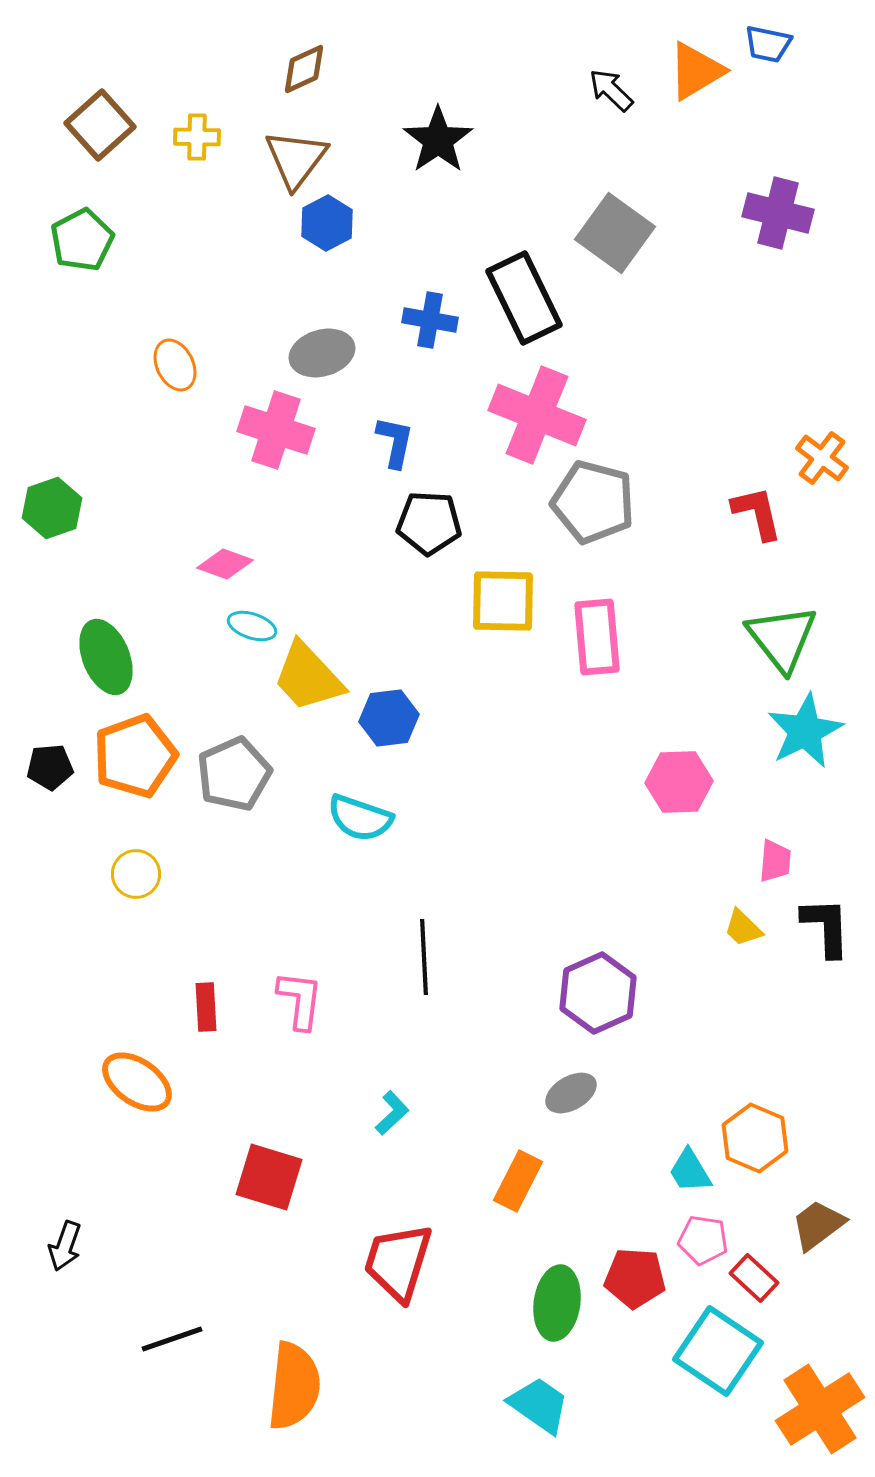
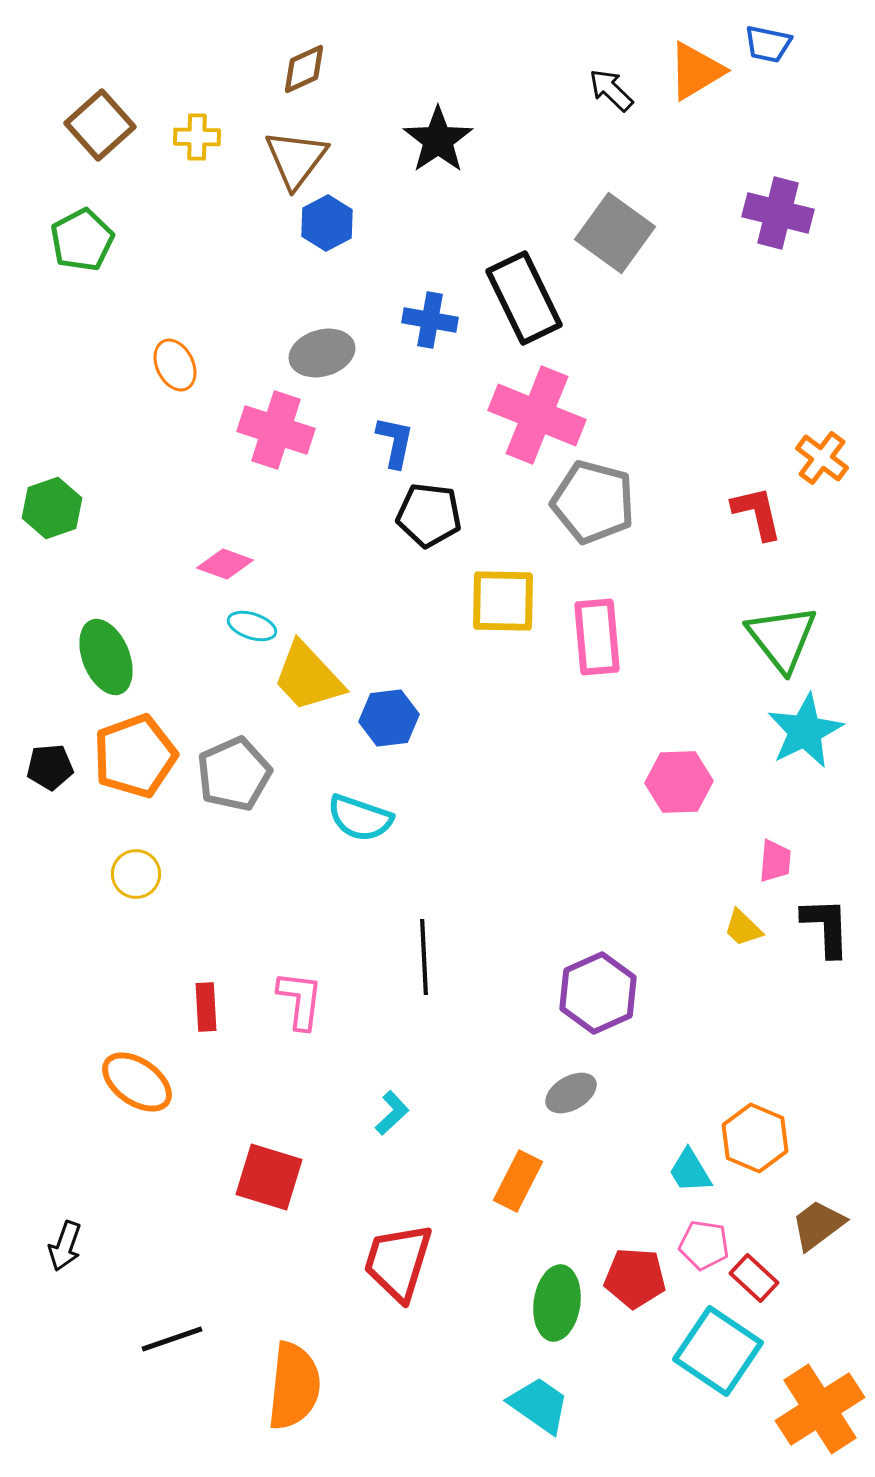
black pentagon at (429, 523): moved 8 px up; rotated 4 degrees clockwise
pink pentagon at (703, 1240): moved 1 px right, 5 px down
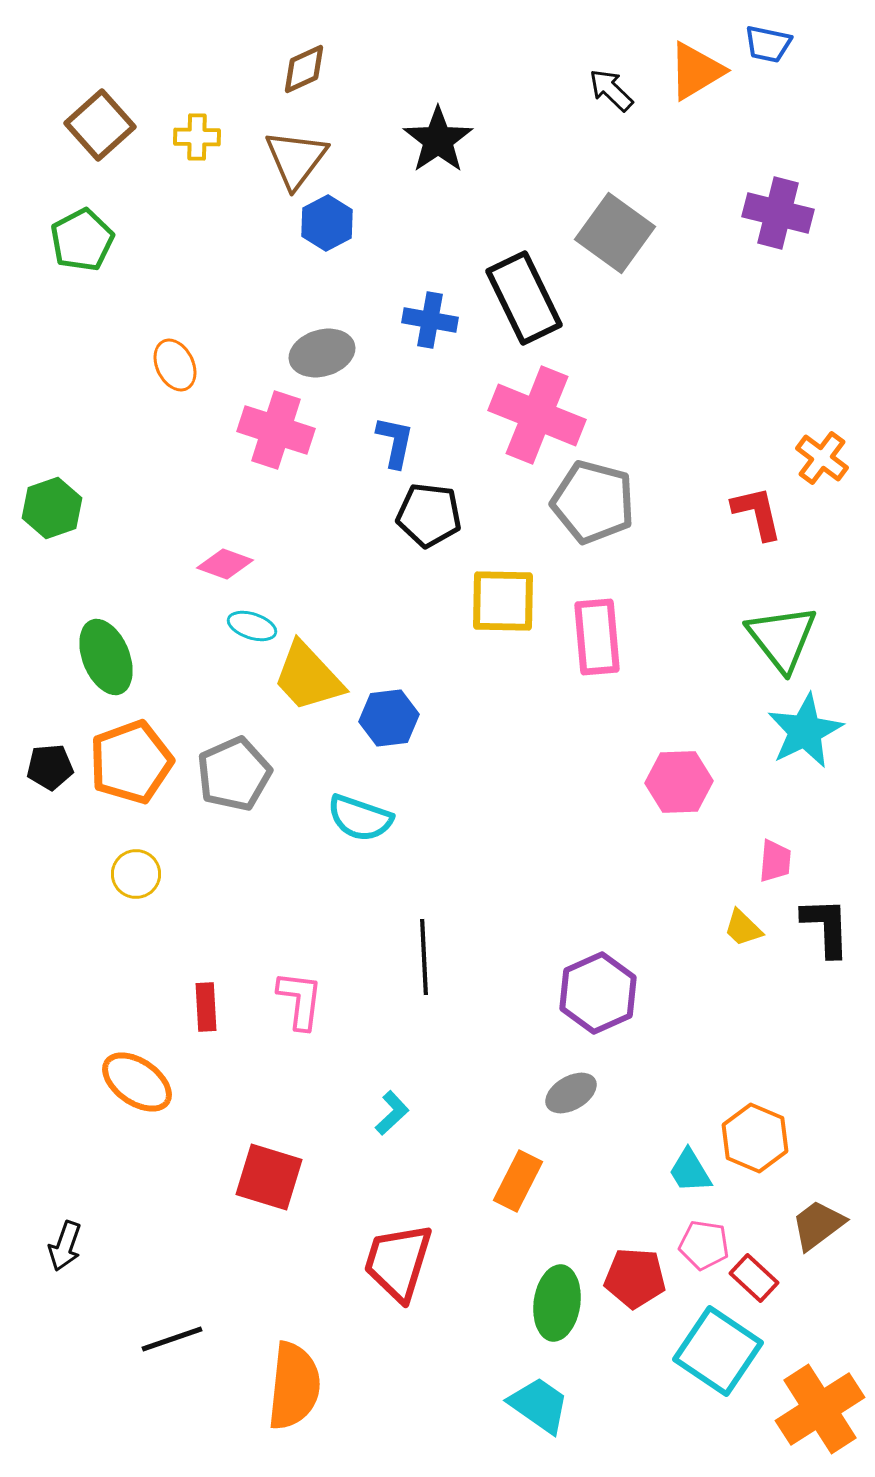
orange pentagon at (135, 756): moved 4 px left, 6 px down
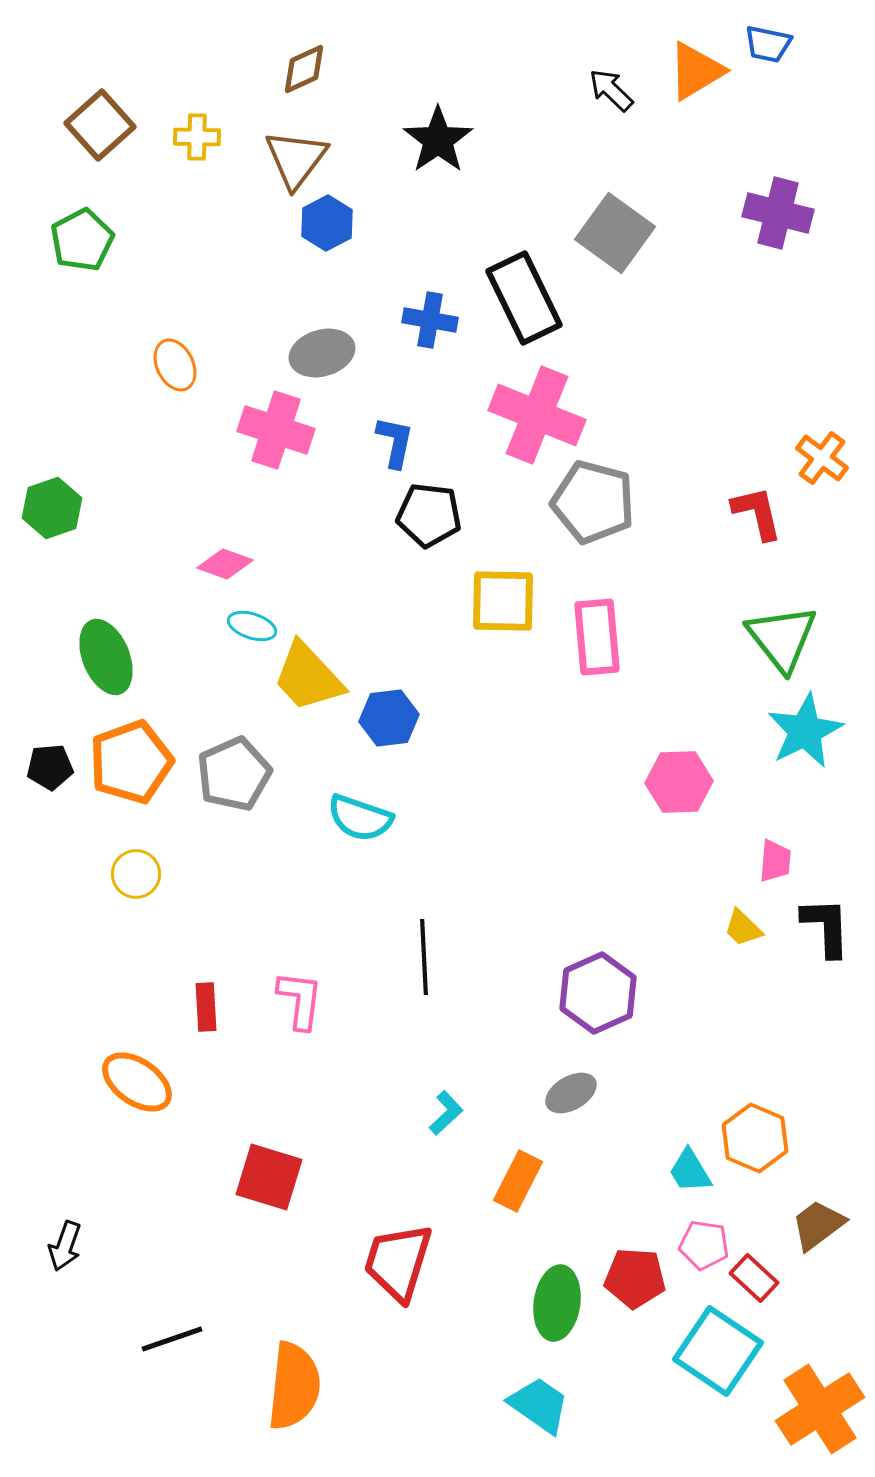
cyan L-shape at (392, 1113): moved 54 px right
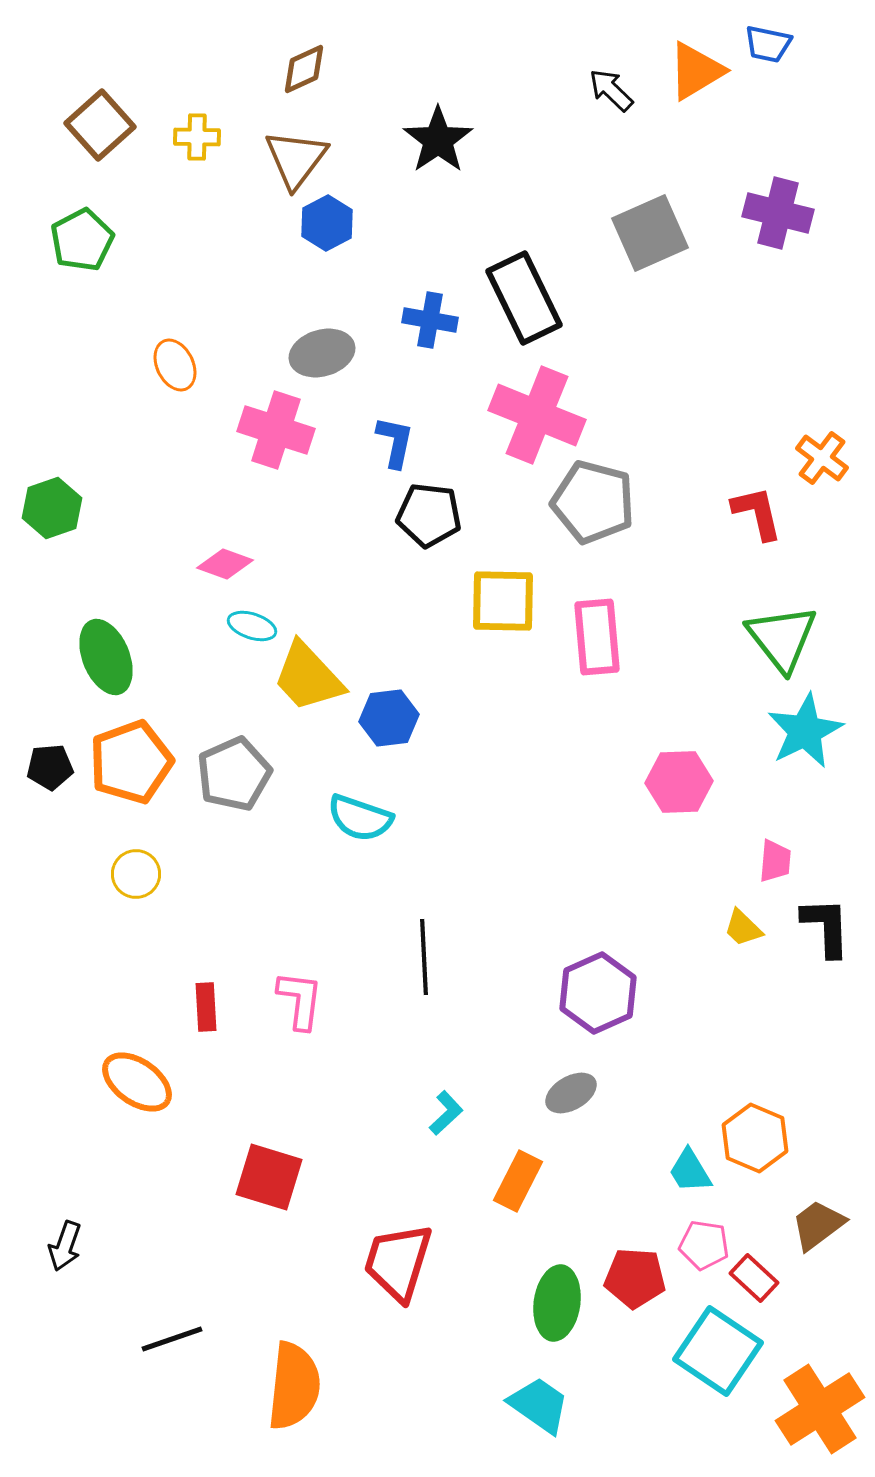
gray square at (615, 233): moved 35 px right; rotated 30 degrees clockwise
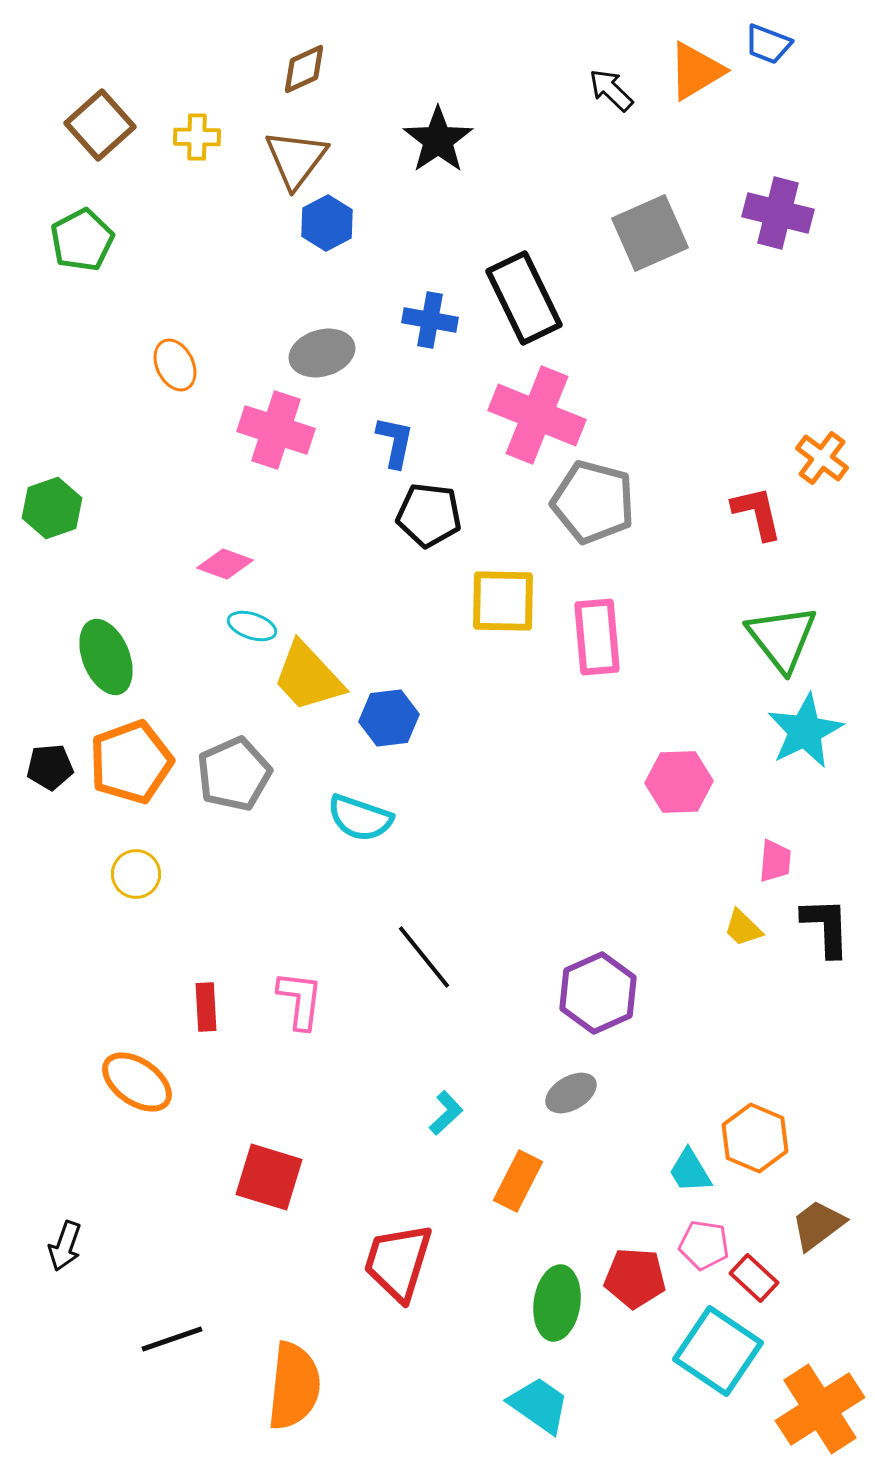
blue trapezoid at (768, 44): rotated 9 degrees clockwise
black line at (424, 957): rotated 36 degrees counterclockwise
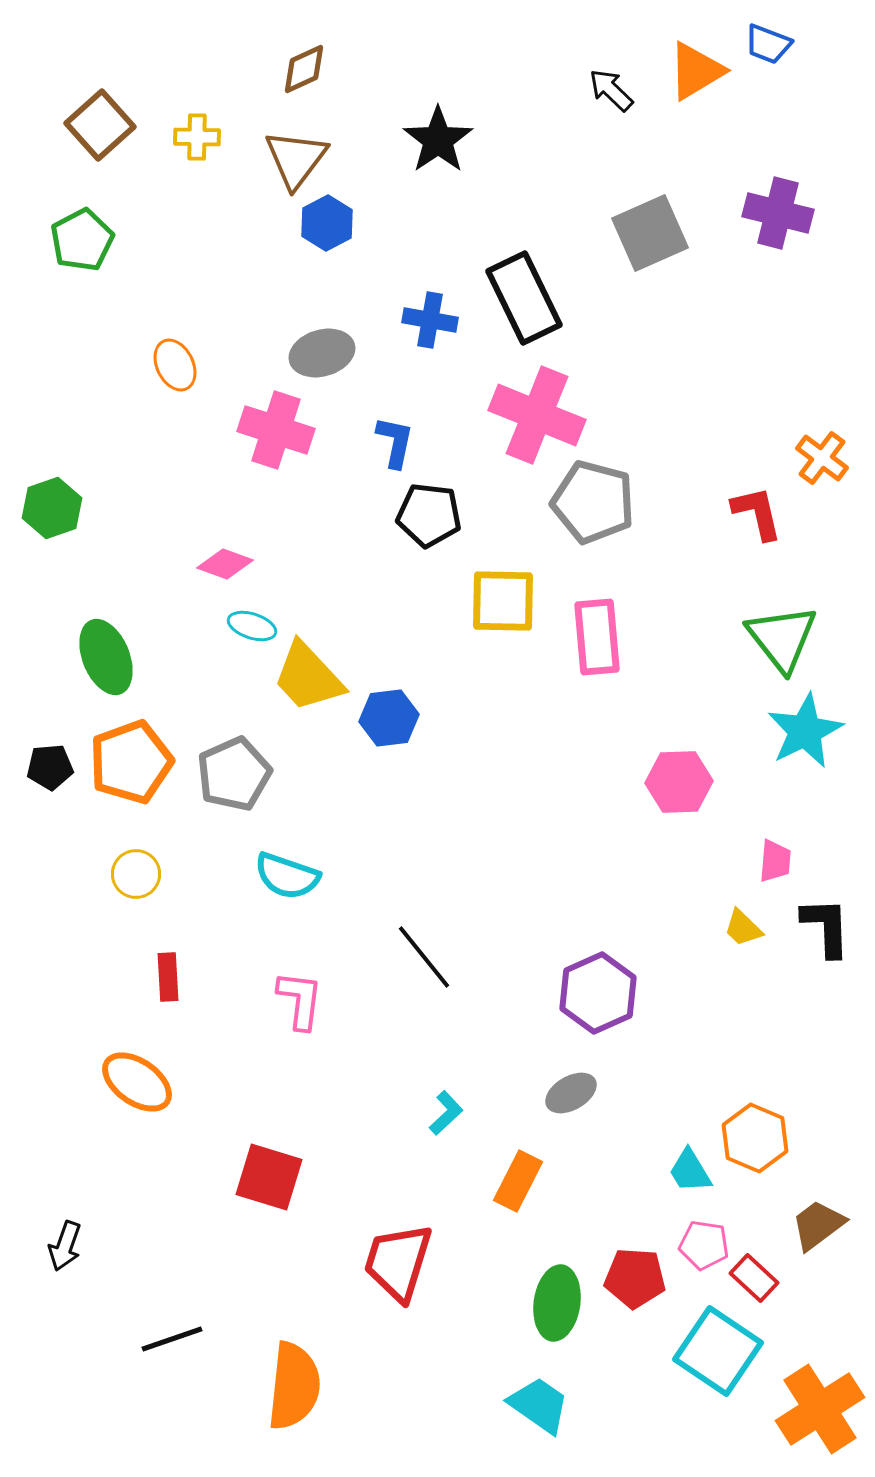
cyan semicircle at (360, 818): moved 73 px left, 58 px down
red rectangle at (206, 1007): moved 38 px left, 30 px up
